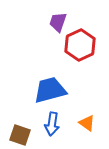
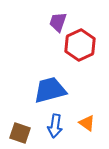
blue arrow: moved 3 px right, 2 px down
brown square: moved 2 px up
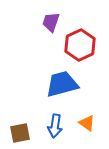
purple trapezoid: moved 7 px left
blue trapezoid: moved 12 px right, 6 px up
brown square: rotated 30 degrees counterclockwise
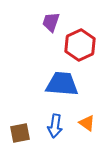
blue trapezoid: rotated 20 degrees clockwise
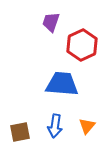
red hexagon: moved 2 px right
orange triangle: moved 3 px down; rotated 36 degrees clockwise
brown square: moved 1 px up
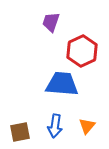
red hexagon: moved 6 px down
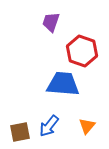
red hexagon: rotated 16 degrees counterclockwise
blue trapezoid: moved 1 px right
blue arrow: moved 6 px left; rotated 30 degrees clockwise
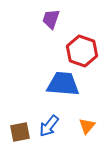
purple trapezoid: moved 3 px up
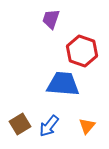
brown square: moved 8 px up; rotated 20 degrees counterclockwise
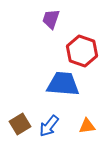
orange triangle: rotated 42 degrees clockwise
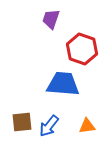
red hexagon: moved 2 px up
brown square: moved 2 px right, 2 px up; rotated 25 degrees clockwise
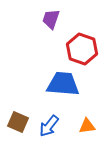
brown square: moved 4 px left; rotated 30 degrees clockwise
